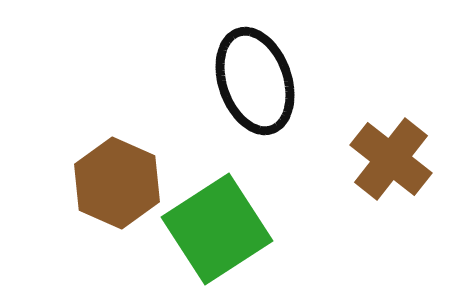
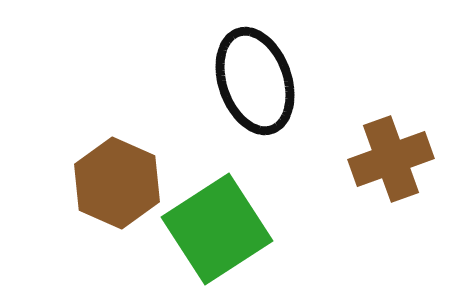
brown cross: rotated 32 degrees clockwise
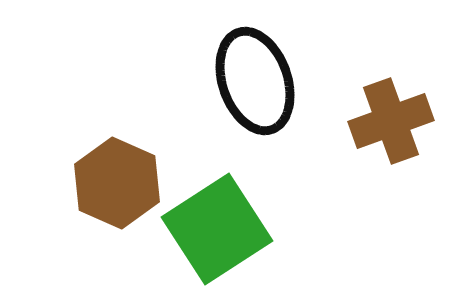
brown cross: moved 38 px up
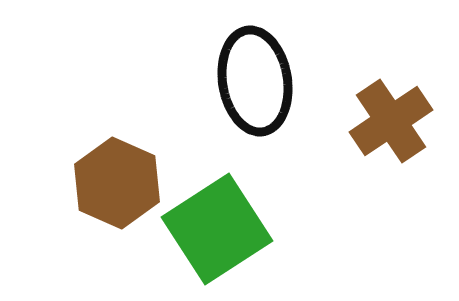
black ellipse: rotated 10 degrees clockwise
brown cross: rotated 14 degrees counterclockwise
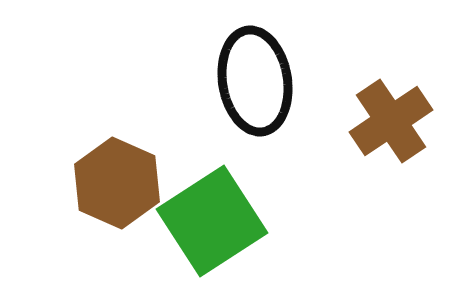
green square: moved 5 px left, 8 px up
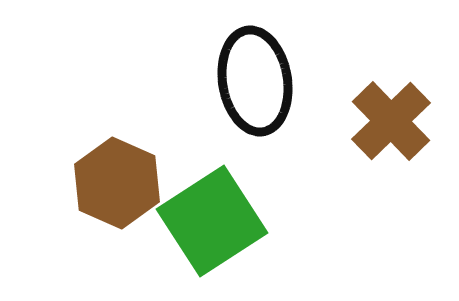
brown cross: rotated 10 degrees counterclockwise
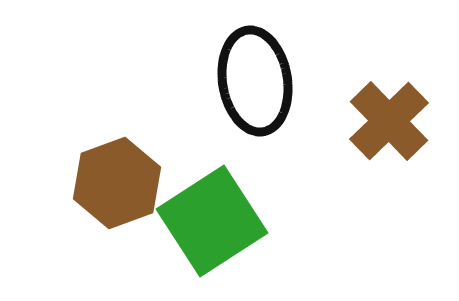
brown cross: moved 2 px left
brown hexagon: rotated 16 degrees clockwise
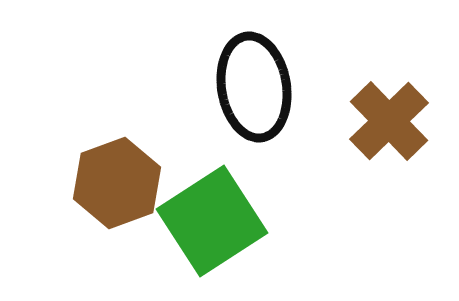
black ellipse: moved 1 px left, 6 px down
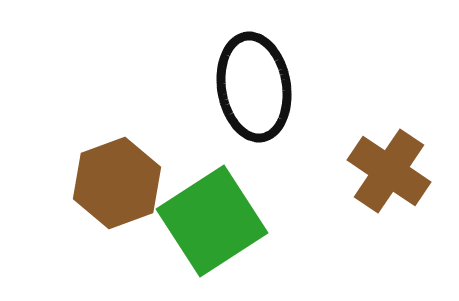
brown cross: moved 50 px down; rotated 12 degrees counterclockwise
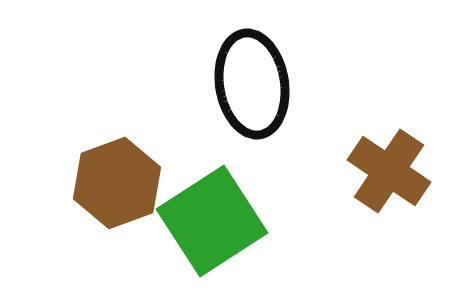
black ellipse: moved 2 px left, 3 px up
